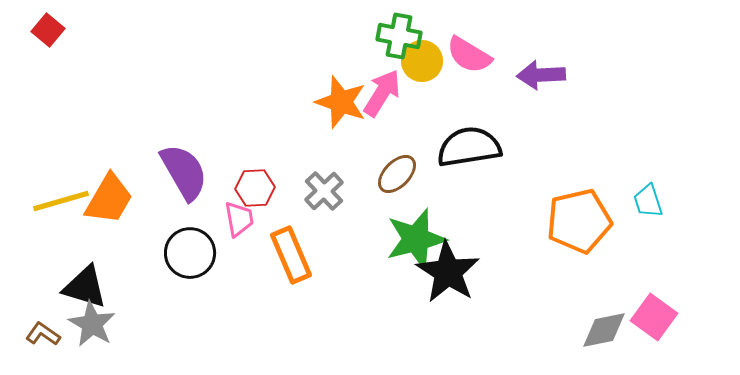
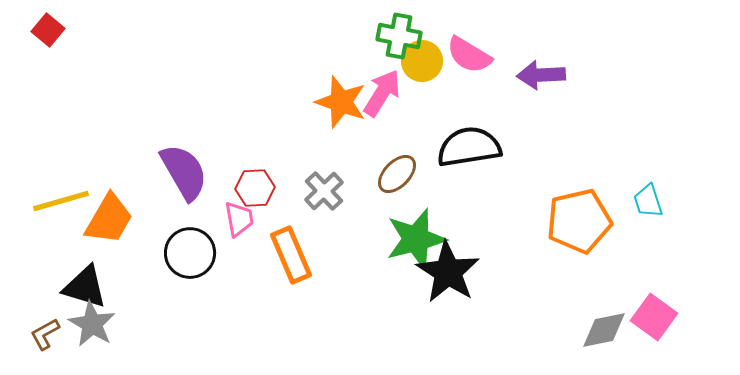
orange trapezoid: moved 20 px down
brown L-shape: moved 2 px right; rotated 64 degrees counterclockwise
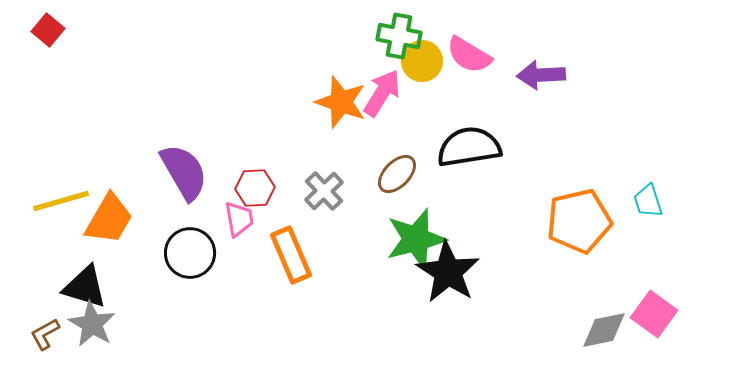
pink square: moved 3 px up
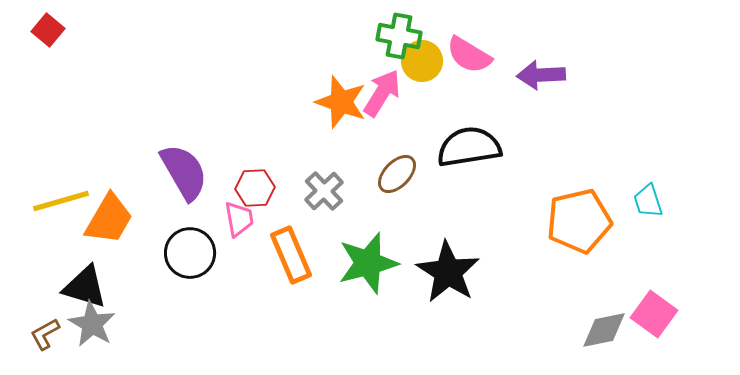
green star: moved 48 px left, 24 px down
